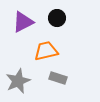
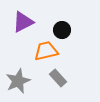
black circle: moved 5 px right, 12 px down
gray rectangle: rotated 30 degrees clockwise
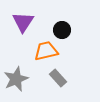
purple triangle: rotated 30 degrees counterclockwise
gray star: moved 2 px left, 2 px up
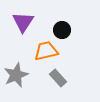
gray star: moved 4 px up
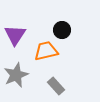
purple triangle: moved 8 px left, 13 px down
gray rectangle: moved 2 px left, 8 px down
